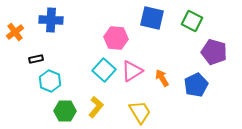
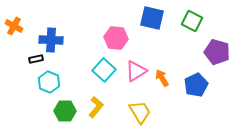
blue cross: moved 20 px down
orange cross: moved 1 px left, 6 px up; rotated 24 degrees counterclockwise
purple pentagon: moved 3 px right
pink triangle: moved 4 px right
cyan hexagon: moved 1 px left, 1 px down
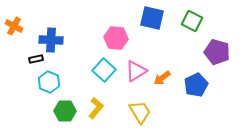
orange arrow: rotated 96 degrees counterclockwise
yellow L-shape: moved 1 px down
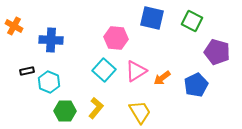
black rectangle: moved 9 px left, 12 px down
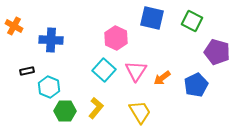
pink hexagon: rotated 20 degrees clockwise
pink triangle: rotated 25 degrees counterclockwise
cyan hexagon: moved 5 px down
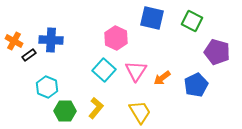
orange cross: moved 15 px down
black rectangle: moved 2 px right, 16 px up; rotated 24 degrees counterclockwise
cyan hexagon: moved 2 px left
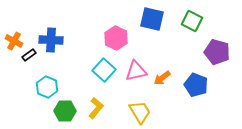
blue square: moved 1 px down
pink triangle: rotated 45 degrees clockwise
blue pentagon: rotated 25 degrees counterclockwise
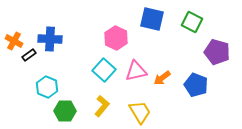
green square: moved 1 px down
blue cross: moved 1 px left, 1 px up
yellow L-shape: moved 6 px right, 2 px up
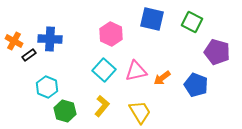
pink hexagon: moved 5 px left, 4 px up
green hexagon: rotated 15 degrees clockwise
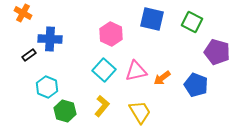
orange cross: moved 9 px right, 28 px up
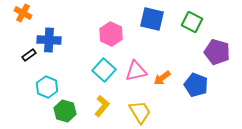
blue cross: moved 1 px left, 1 px down
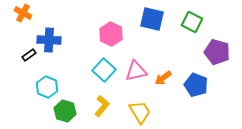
orange arrow: moved 1 px right
